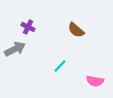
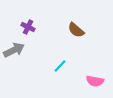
gray arrow: moved 1 px left, 1 px down
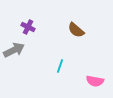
cyan line: rotated 24 degrees counterclockwise
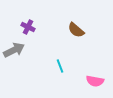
cyan line: rotated 40 degrees counterclockwise
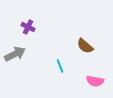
brown semicircle: moved 9 px right, 16 px down
gray arrow: moved 1 px right, 4 px down
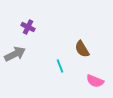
brown semicircle: moved 3 px left, 3 px down; rotated 18 degrees clockwise
pink semicircle: rotated 12 degrees clockwise
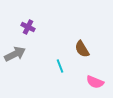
pink semicircle: moved 1 px down
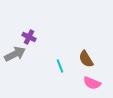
purple cross: moved 1 px right, 10 px down
brown semicircle: moved 4 px right, 10 px down
pink semicircle: moved 3 px left, 1 px down
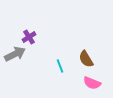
purple cross: rotated 32 degrees clockwise
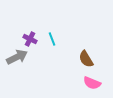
purple cross: moved 1 px right, 2 px down; rotated 32 degrees counterclockwise
gray arrow: moved 2 px right, 3 px down
cyan line: moved 8 px left, 27 px up
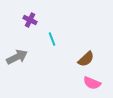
purple cross: moved 19 px up
brown semicircle: rotated 102 degrees counterclockwise
